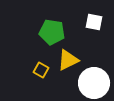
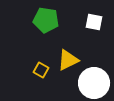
green pentagon: moved 6 px left, 12 px up
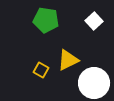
white square: moved 1 px up; rotated 36 degrees clockwise
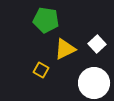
white square: moved 3 px right, 23 px down
yellow triangle: moved 3 px left, 11 px up
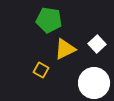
green pentagon: moved 3 px right
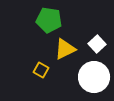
white circle: moved 6 px up
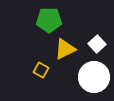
green pentagon: rotated 10 degrees counterclockwise
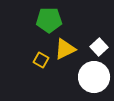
white square: moved 2 px right, 3 px down
yellow square: moved 10 px up
